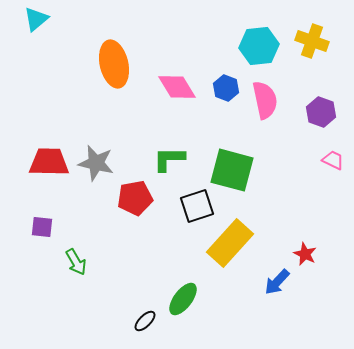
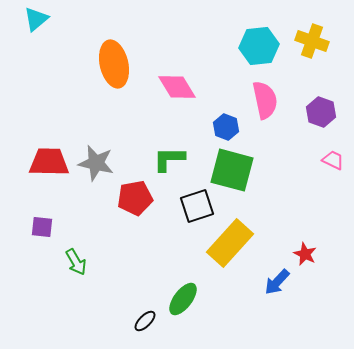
blue hexagon: moved 39 px down
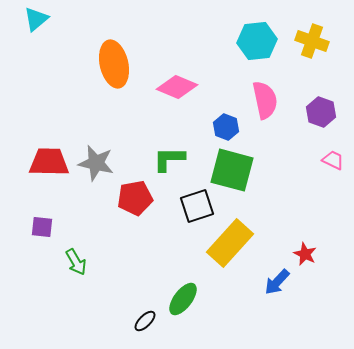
cyan hexagon: moved 2 px left, 5 px up
pink diamond: rotated 36 degrees counterclockwise
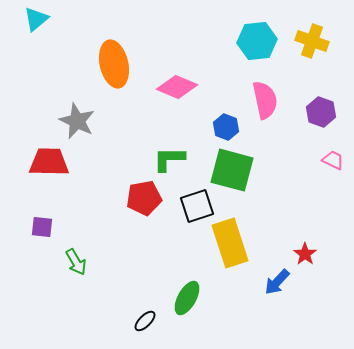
gray star: moved 19 px left, 42 px up; rotated 12 degrees clockwise
red pentagon: moved 9 px right
yellow rectangle: rotated 60 degrees counterclockwise
red star: rotated 10 degrees clockwise
green ellipse: moved 4 px right, 1 px up; rotated 8 degrees counterclockwise
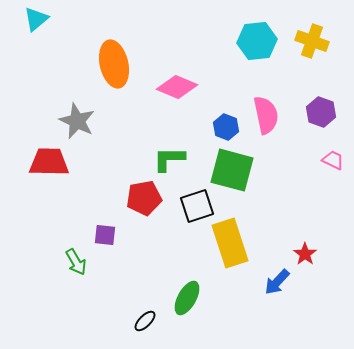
pink semicircle: moved 1 px right, 15 px down
purple square: moved 63 px right, 8 px down
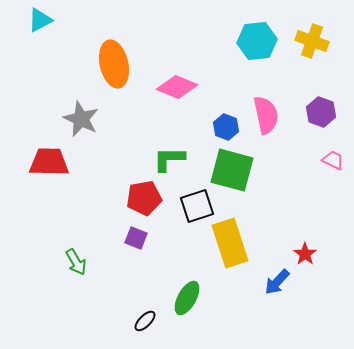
cyan triangle: moved 4 px right, 1 px down; rotated 12 degrees clockwise
gray star: moved 4 px right, 2 px up
purple square: moved 31 px right, 3 px down; rotated 15 degrees clockwise
